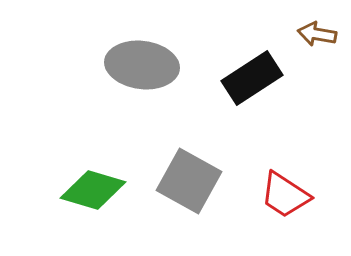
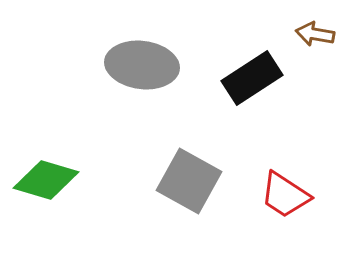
brown arrow: moved 2 px left
green diamond: moved 47 px left, 10 px up
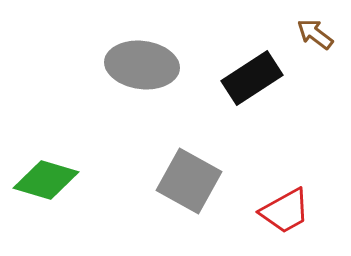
brown arrow: rotated 27 degrees clockwise
red trapezoid: moved 16 px down; rotated 62 degrees counterclockwise
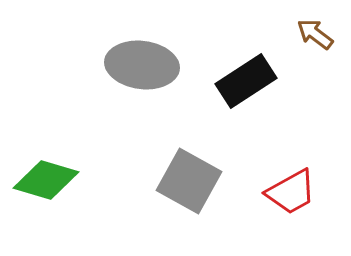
black rectangle: moved 6 px left, 3 px down
red trapezoid: moved 6 px right, 19 px up
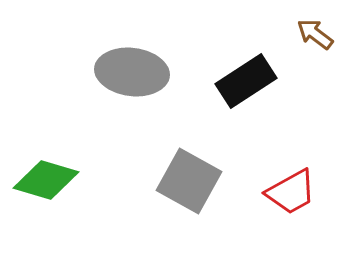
gray ellipse: moved 10 px left, 7 px down
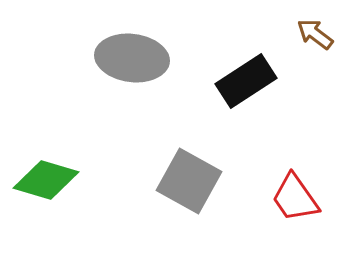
gray ellipse: moved 14 px up
red trapezoid: moved 4 px right, 6 px down; rotated 84 degrees clockwise
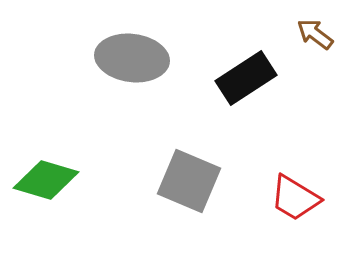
black rectangle: moved 3 px up
gray square: rotated 6 degrees counterclockwise
red trapezoid: rotated 24 degrees counterclockwise
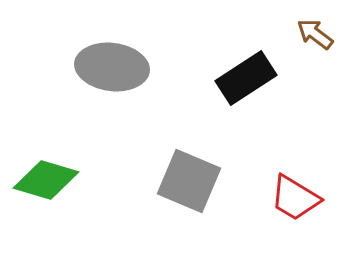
gray ellipse: moved 20 px left, 9 px down
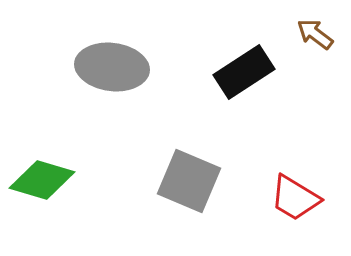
black rectangle: moved 2 px left, 6 px up
green diamond: moved 4 px left
